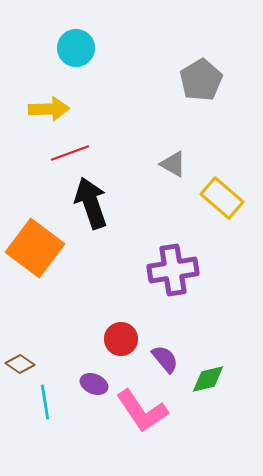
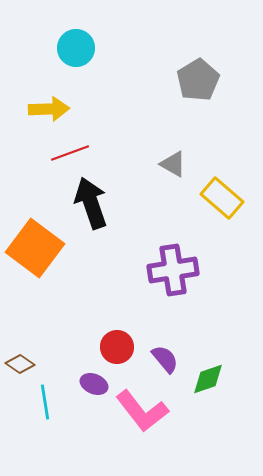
gray pentagon: moved 3 px left
red circle: moved 4 px left, 8 px down
green diamond: rotated 6 degrees counterclockwise
pink L-shape: rotated 4 degrees counterclockwise
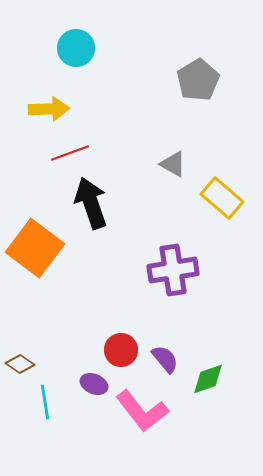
red circle: moved 4 px right, 3 px down
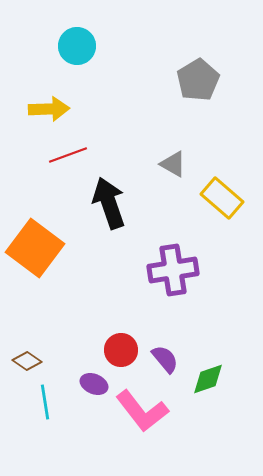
cyan circle: moved 1 px right, 2 px up
red line: moved 2 px left, 2 px down
black arrow: moved 18 px right
brown diamond: moved 7 px right, 3 px up
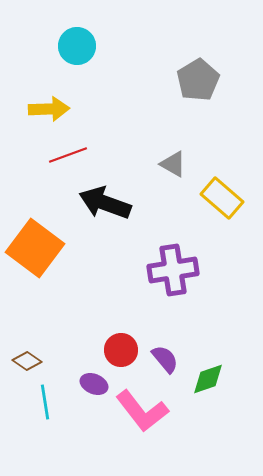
black arrow: moved 4 px left; rotated 51 degrees counterclockwise
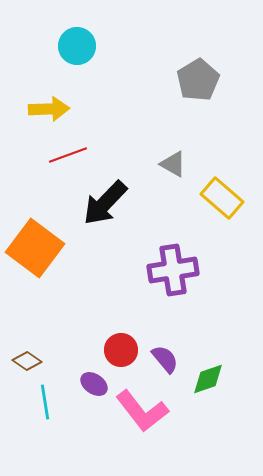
black arrow: rotated 66 degrees counterclockwise
purple ellipse: rotated 12 degrees clockwise
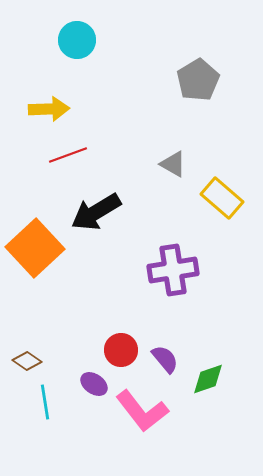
cyan circle: moved 6 px up
black arrow: moved 9 px left, 9 px down; rotated 15 degrees clockwise
orange square: rotated 10 degrees clockwise
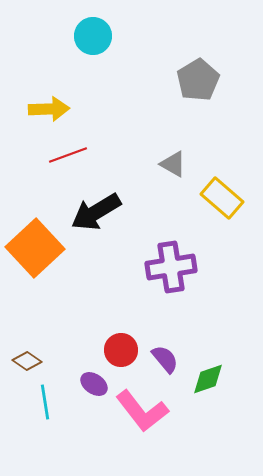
cyan circle: moved 16 px right, 4 px up
purple cross: moved 2 px left, 3 px up
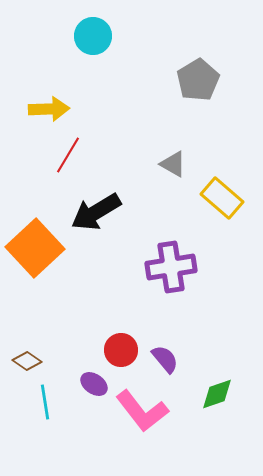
red line: rotated 39 degrees counterclockwise
green diamond: moved 9 px right, 15 px down
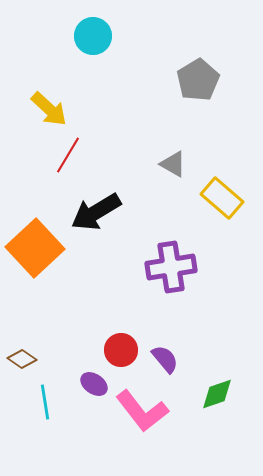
yellow arrow: rotated 45 degrees clockwise
brown diamond: moved 5 px left, 2 px up
